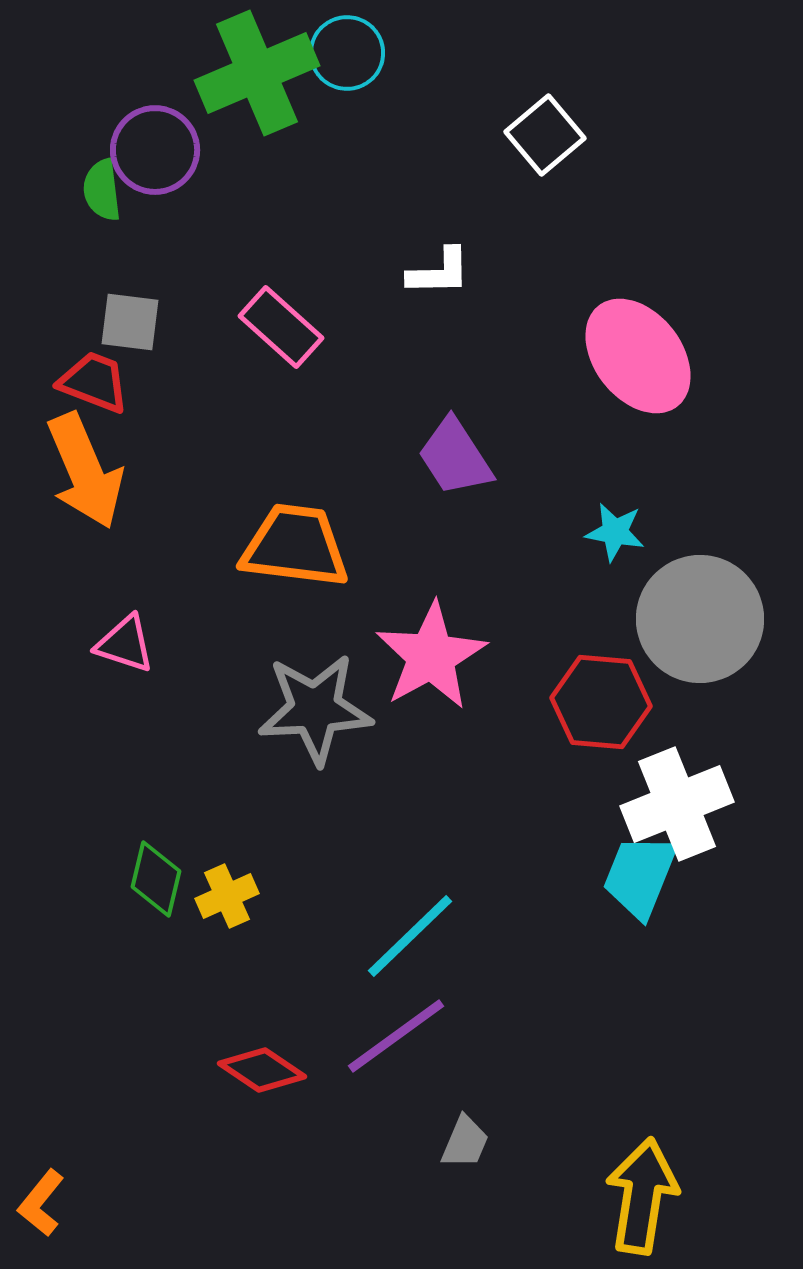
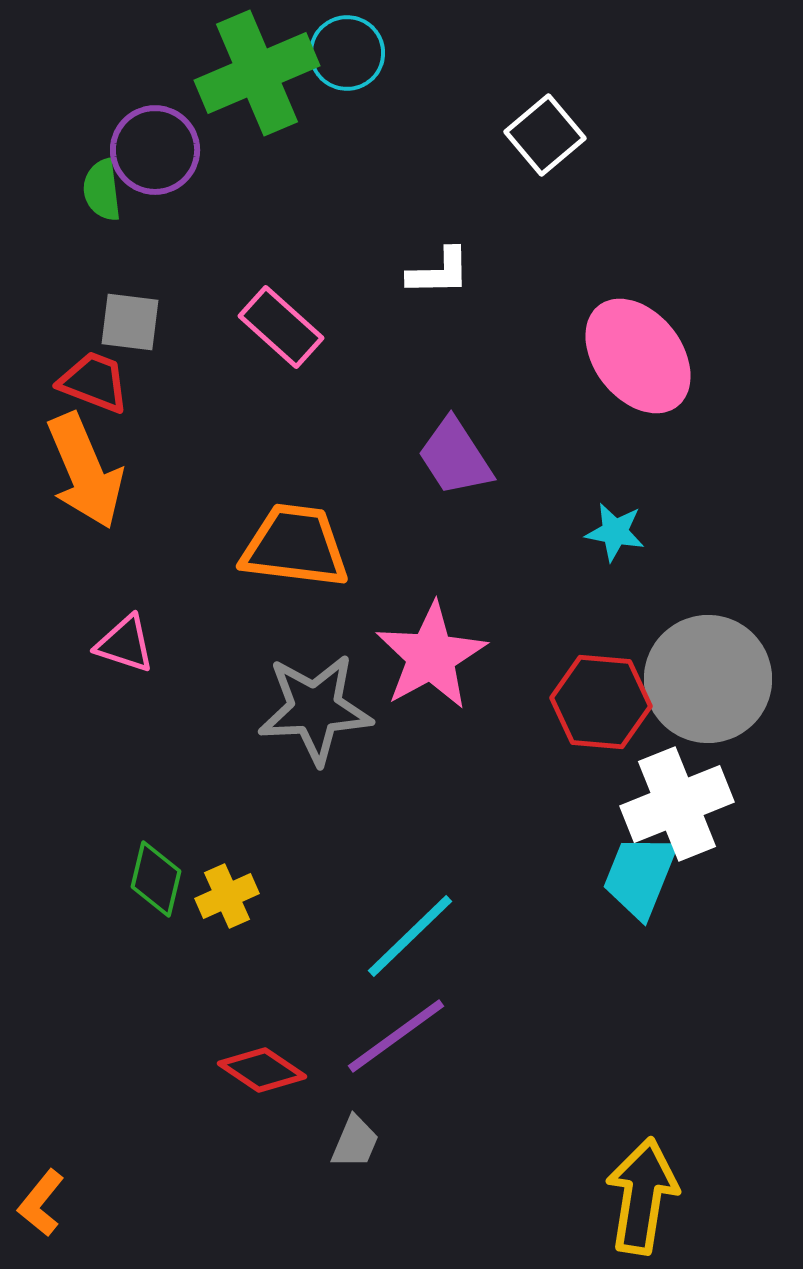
gray circle: moved 8 px right, 60 px down
gray trapezoid: moved 110 px left
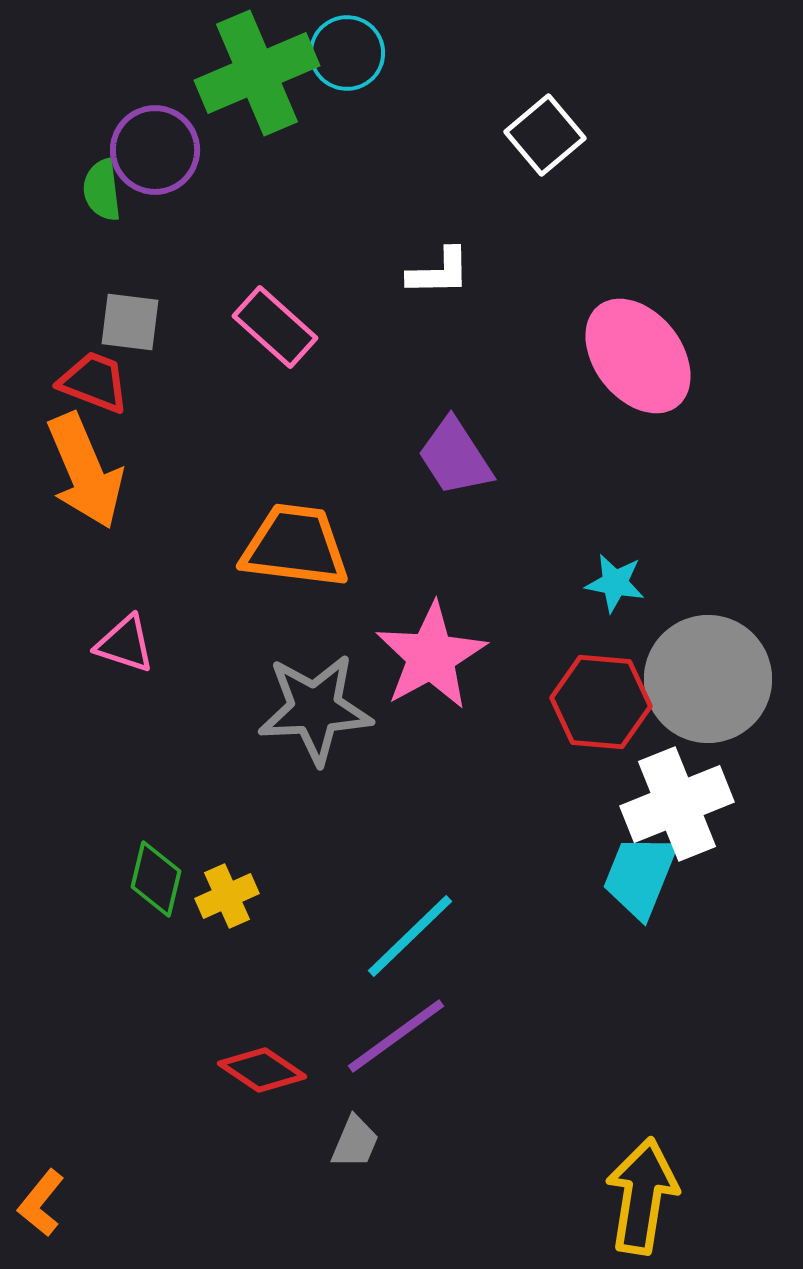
pink rectangle: moved 6 px left
cyan star: moved 51 px down
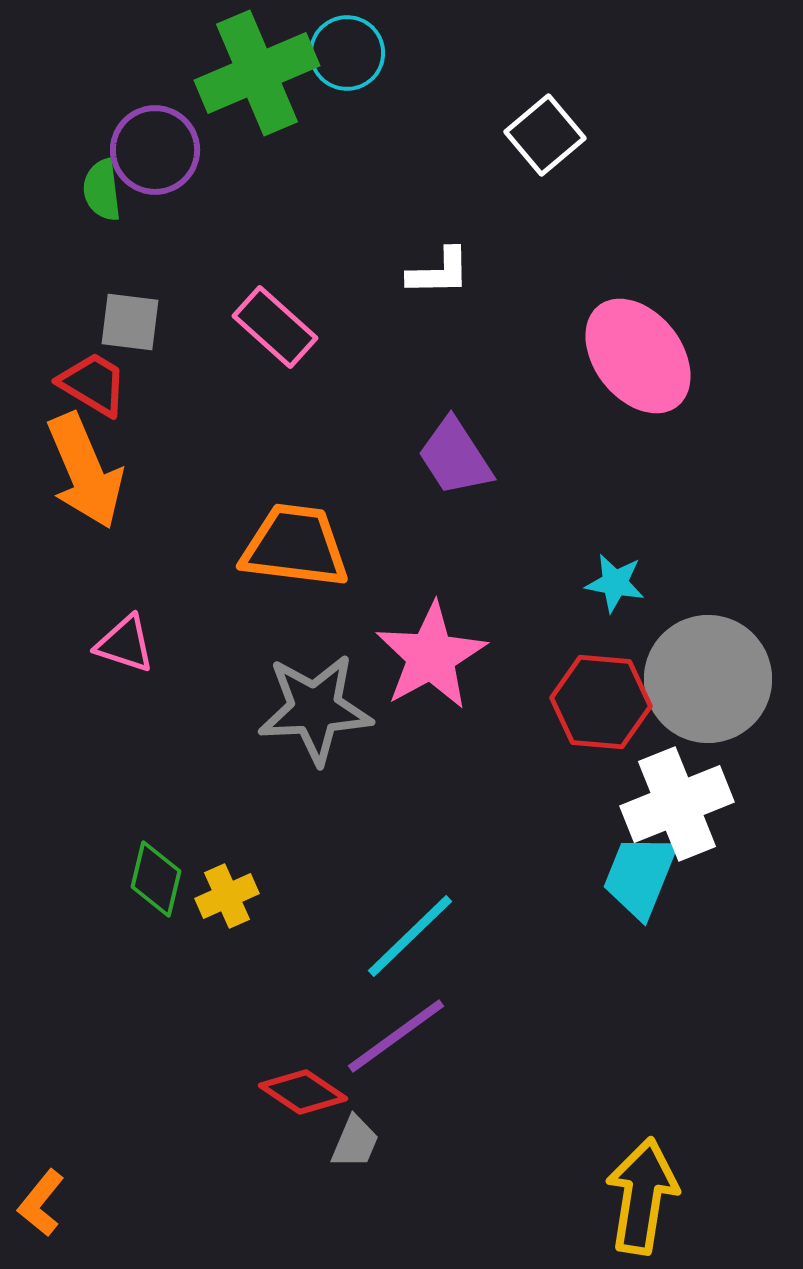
red trapezoid: moved 1 px left, 2 px down; rotated 10 degrees clockwise
red diamond: moved 41 px right, 22 px down
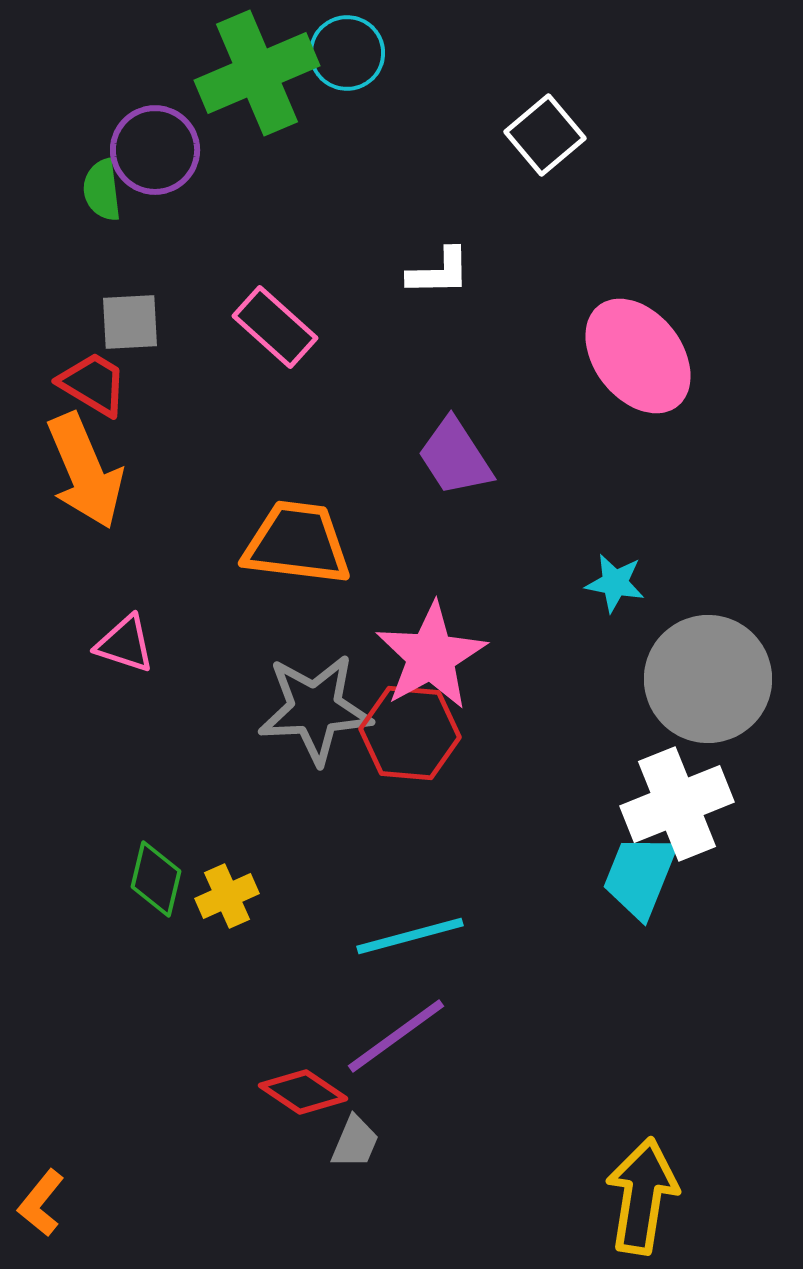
gray square: rotated 10 degrees counterclockwise
orange trapezoid: moved 2 px right, 3 px up
red hexagon: moved 191 px left, 31 px down
cyan line: rotated 29 degrees clockwise
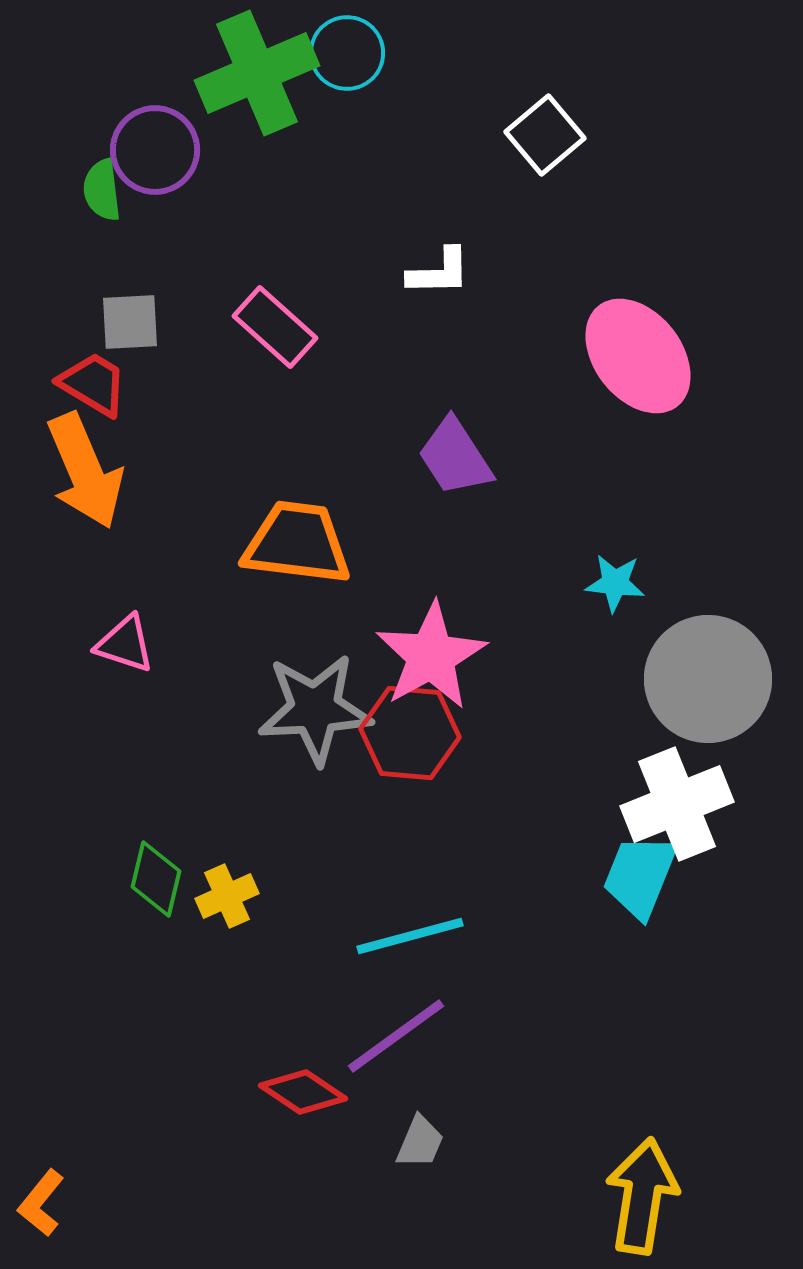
cyan star: rotated 4 degrees counterclockwise
gray trapezoid: moved 65 px right
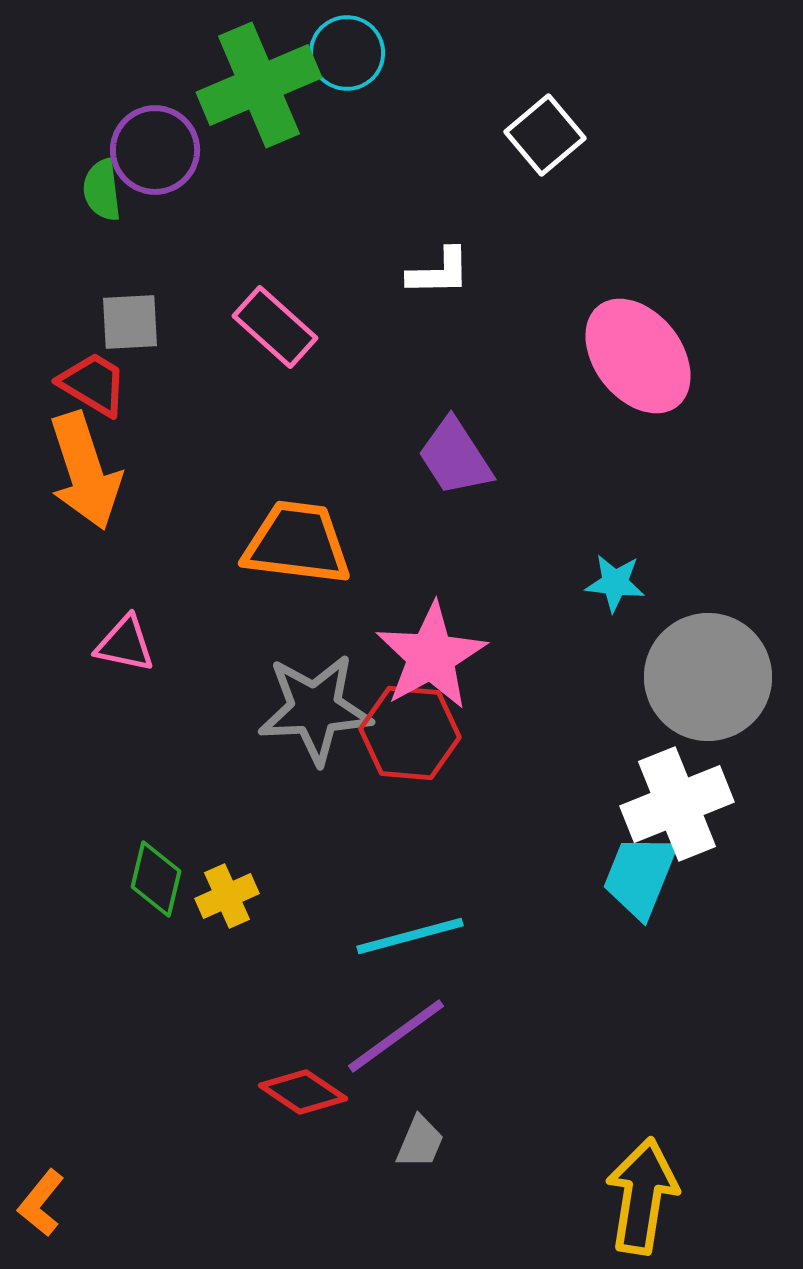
green cross: moved 2 px right, 12 px down
orange arrow: rotated 5 degrees clockwise
pink triangle: rotated 6 degrees counterclockwise
gray circle: moved 2 px up
